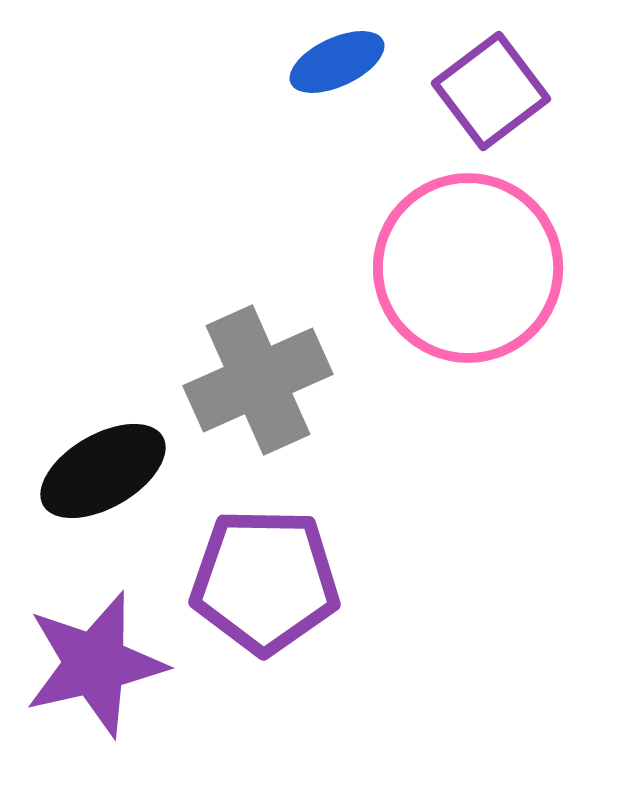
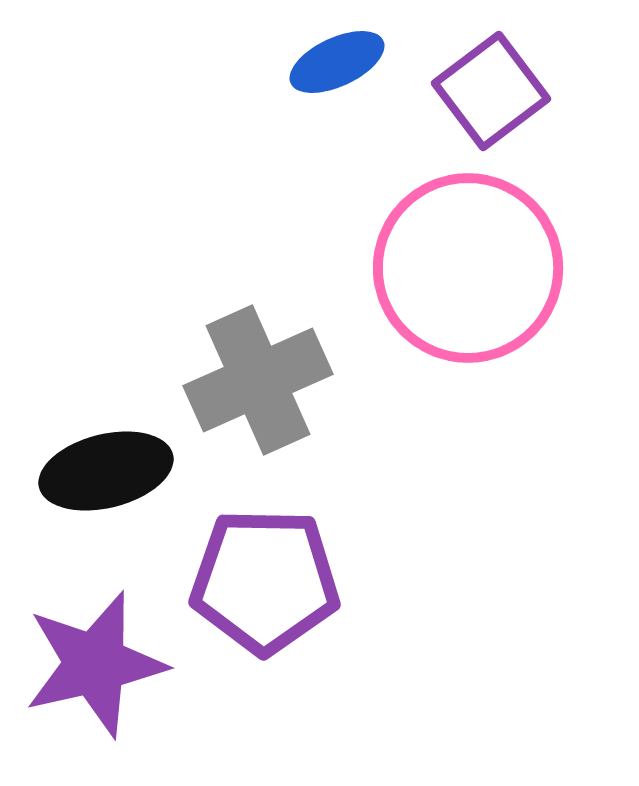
black ellipse: moved 3 px right; rotated 16 degrees clockwise
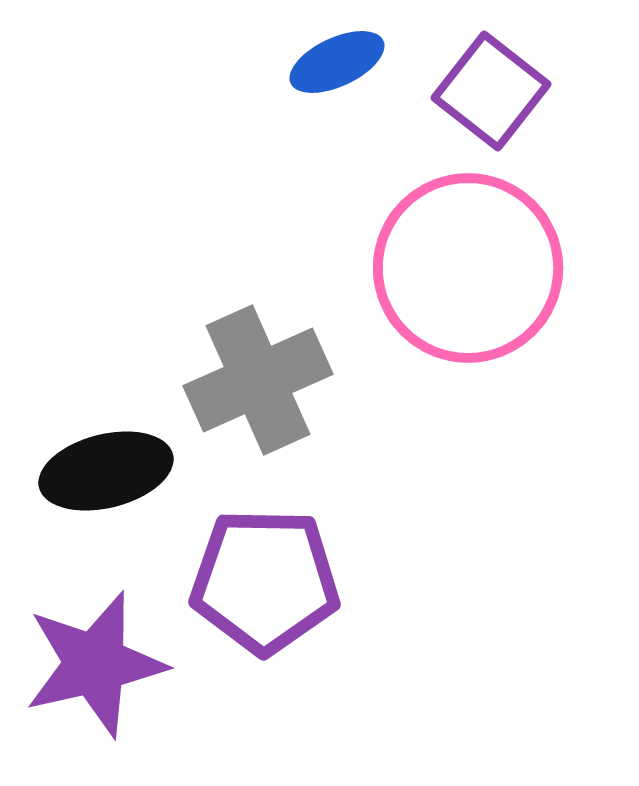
purple square: rotated 15 degrees counterclockwise
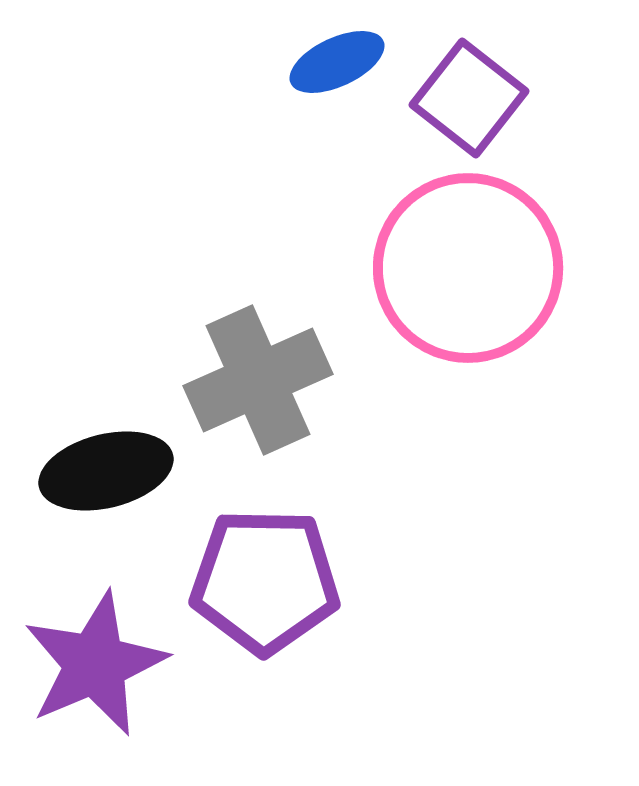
purple square: moved 22 px left, 7 px down
purple star: rotated 10 degrees counterclockwise
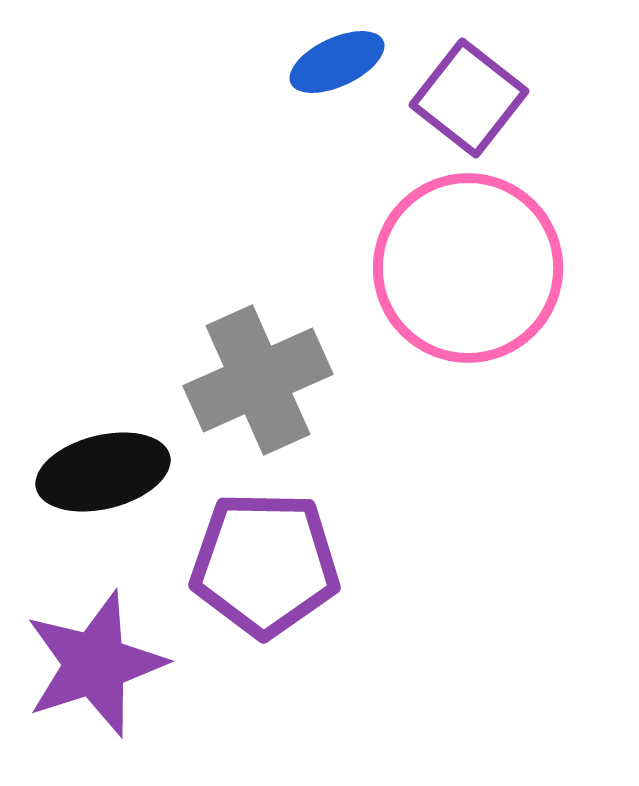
black ellipse: moved 3 px left, 1 px down
purple pentagon: moved 17 px up
purple star: rotated 5 degrees clockwise
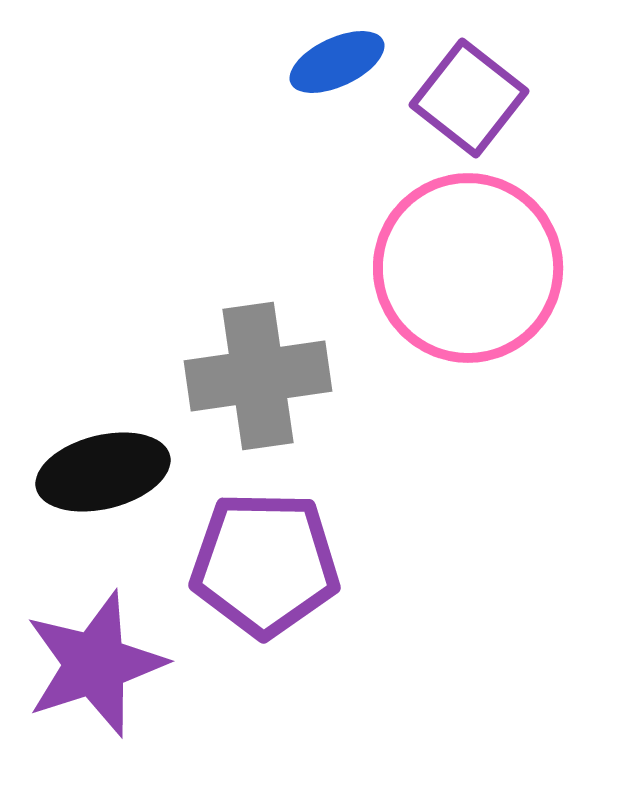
gray cross: moved 4 px up; rotated 16 degrees clockwise
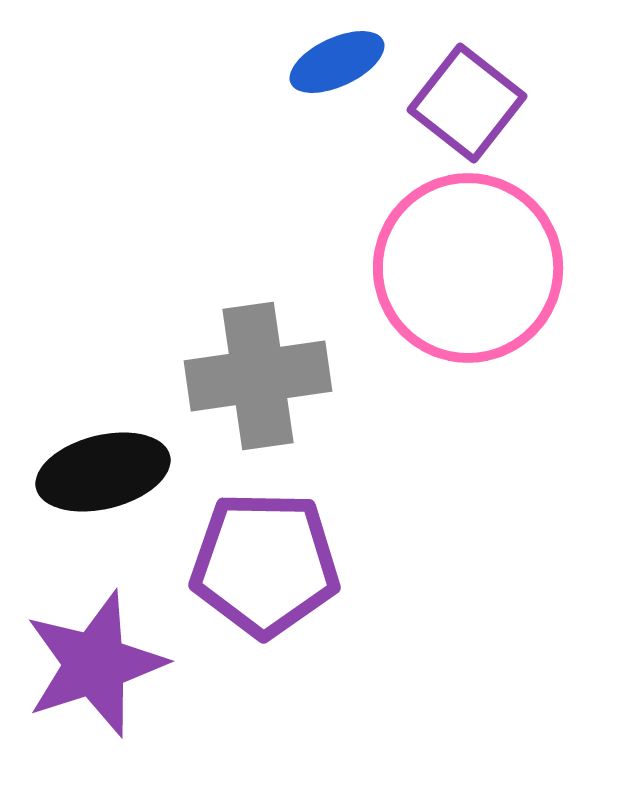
purple square: moved 2 px left, 5 px down
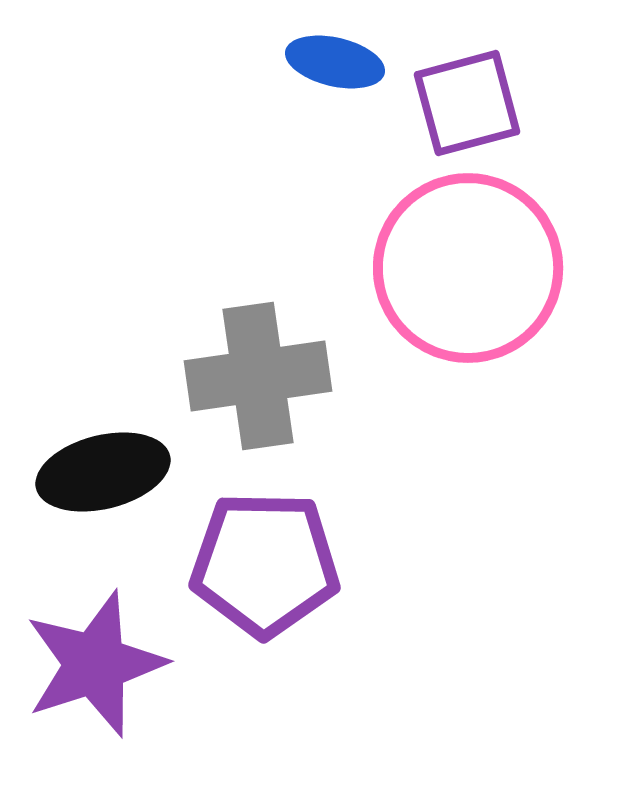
blue ellipse: moved 2 px left; rotated 38 degrees clockwise
purple square: rotated 37 degrees clockwise
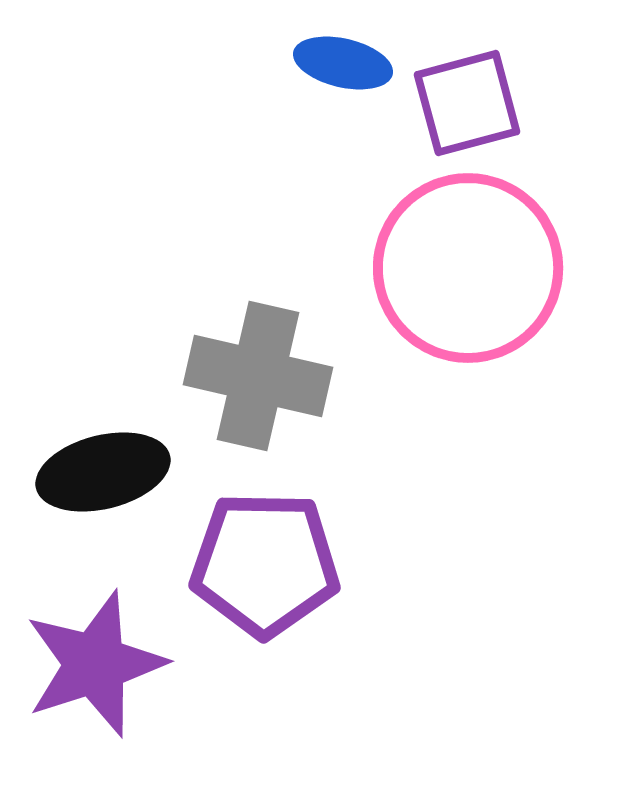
blue ellipse: moved 8 px right, 1 px down
gray cross: rotated 21 degrees clockwise
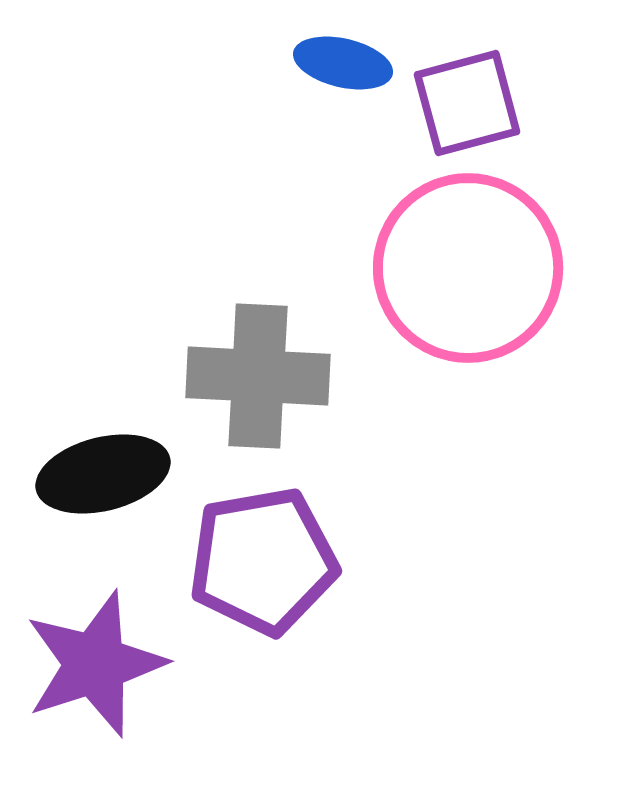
gray cross: rotated 10 degrees counterclockwise
black ellipse: moved 2 px down
purple pentagon: moved 2 px left, 3 px up; rotated 11 degrees counterclockwise
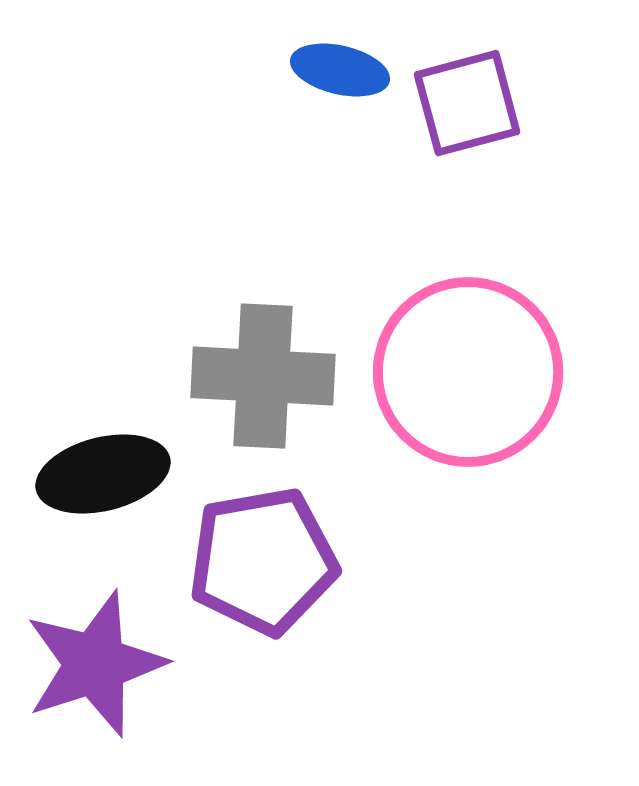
blue ellipse: moved 3 px left, 7 px down
pink circle: moved 104 px down
gray cross: moved 5 px right
